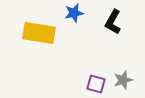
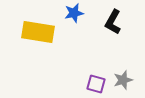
yellow rectangle: moved 1 px left, 1 px up
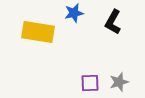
gray star: moved 4 px left, 2 px down
purple square: moved 6 px left, 1 px up; rotated 18 degrees counterclockwise
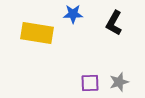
blue star: moved 1 px left, 1 px down; rotated 12 degrees clockwise
black L-shape: moved 1 px right, 1 px down
yellow rectangle: moved 1 px left, 1 px down
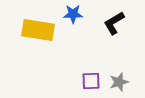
black L-shape: rotated 30 degrees clockwise
yellow rectangle: moved 1 px right, 3 px up
purple square: moved 1 px right, 2 px up
